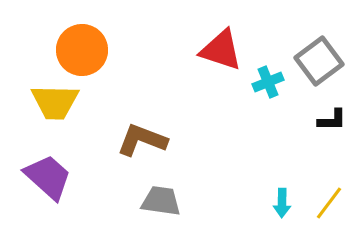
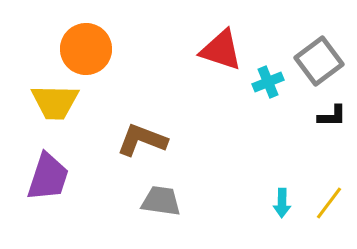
orange circle: moved 4 px right, 1 px up
black L-shape: moved 4 px up
purple trapezoid: rotated 66 degrees clockwise
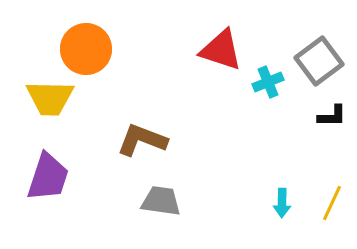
yellow trapezoid: moved 5 px left, 4 px up
yellow line: moved 3 px right; rotated 12 degrees counterclockwise
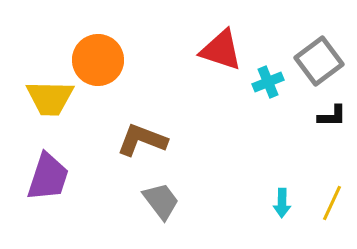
orange circle: moved 12 px right, 11 px down
gray trapezoid: rotated 45 degrees clockwise
